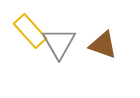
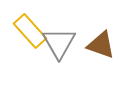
brown triangle: moved 2 px left
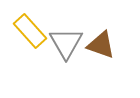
gray triangle: moved 7 px right
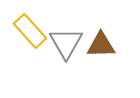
brown triangle: rotated 20 degrees counterclockwise
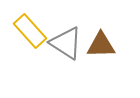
gray triangle: rotated 27 degrees counterclockwise
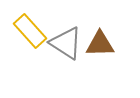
brown triangle: moved 1 px left, 1 px up
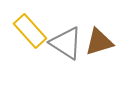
brown triangle: moved 1 px left, 2 px up; rotated 16 degrees counterclockwise
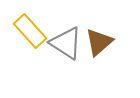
brown triangle: rotated 24 degrees counterclockwise
